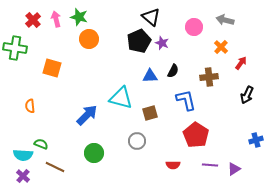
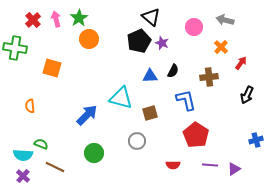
green star: moved 1 px down; rotated 24 degrees clockwise
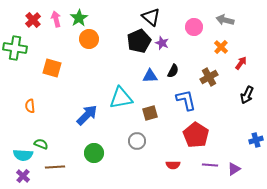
brown cross: rotated 24 degrees counterclockwise
cyan triangle: rotated 25 degrees counterclockwise
brown line: rotated 30 degrees counterclockwise
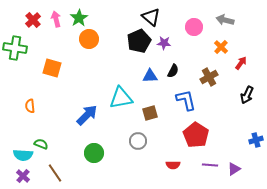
purple star: moved 2 px right; rotated 16 degrees counterclockwise
gray circle: moved 1 px right
brown line: moved 6 px down; rotated 60 degrees clockwise
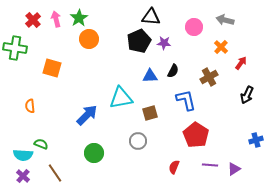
black triangle: rotated 36 degrees counterclockwise
red semicircle: moved 1 px right, 2 px down; rotated 112 degrees clockwise
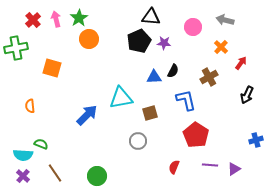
pink circle: moved 1 px left
green cross: moved 1 px right; rotated 20 degrees counterclockwise
blue triangle: moved 4 px right, 1 px down
green circle: moved 3 px right, 23 px down
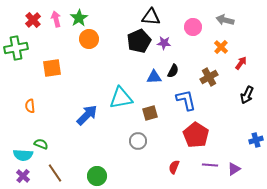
orange square: rotated 24 degrees counterclockwise
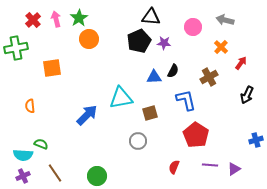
purple cross: rotated 24 degrees clockwise
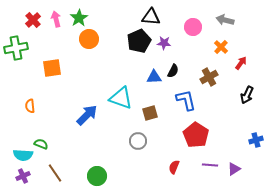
cyan triangle: rotated 30 degrees clockwise
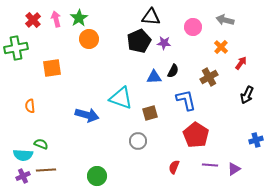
blue arrow: rotated 60 degrees clockwise
brown line: moved 9 px left, 3 px up; rotated 60 degrees counterclockwise
